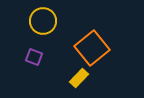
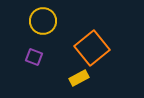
yellow rectangle: rotated 18 degrees clockwise
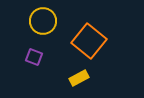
orange square: moved 3 px left, 7 px up; rotated 12 degrees counterclockwise
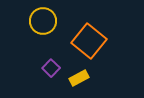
purple square: moved 17 px right, 11 px down; rotated 24 degrees clockwise
